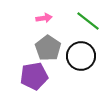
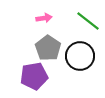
black circle: moved 1 px left
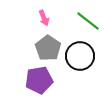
pink arrow: rotated 77 degrees clockwise
purple pentagon: moved 5 px right, 4 px down
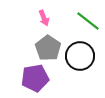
purple pentagon: moved 4 px left, 2 px up
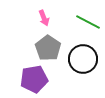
green line: moved 1 px down; rotated 10 degrees counterclockwise
black circle: moved 3 px right, 3 px down
purple pentagon: moved 1 px left, 1 px down
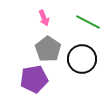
gray pentagon: moved 1 px down
black circle: moved 1 px left
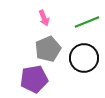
green line: moved 1 px left; rotated 50 degrees counterclockwise
gray pentagon: rotated 15 degrees clockwise
black circle: moved 2 px right, 1 px up
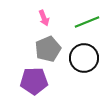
purple pentagon: moved 2 px down; rotated 8 degrees clockwise
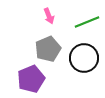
pink arrow: moved 5 px right, 2 px up
purple pentagon: moved 3 px left, 2 px up; rotated 20 degrees counterclockwise
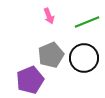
gray pentagon: moved 3 px right, 6 px down
purple pentagon: moved 1 px left, 1 px down
